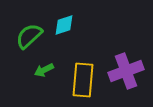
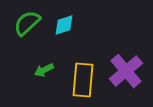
green semicircle: moved 2 px left, 13 px up
purple cross: rotated 20 degrees counterclockwise
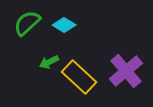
cyan diamond: rotated 50 degrees clockwise
green arrow: moved 5 px right, 8 px up
yellow rectangle: moved 4 px left, 3 px up; rotated 52 degrees counterclockwise
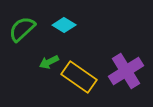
green semicircle: moved 5 px left, 6 px down
purple cross: rotated 8 degrees clockwise
yellow rectangle: rotated 8 degrees counterclockwise
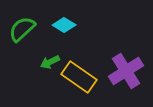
green arrow: moved 1 px right
